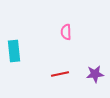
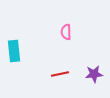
purple star: moved 1 px left
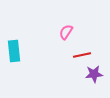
pink semicircle: rotated 35 degrees clockwise
red line: moved 22 px right, 19 px up
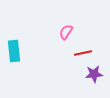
red line: moved 1 px right, 2 px up
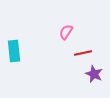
purple star: rotated 30 degrees clockwise
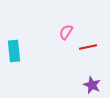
red line: moved 5 px right, 6 px up
purple star: moved 2 px left, 11 px down
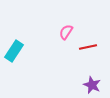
cyan rectangle: rotated 40 degrees clockwise
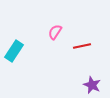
pink semicircle: moved 11 px left
red line: moved 6 px left, 1 px up
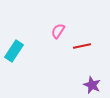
pink semicircle: moved 3 px right, 1 px up
